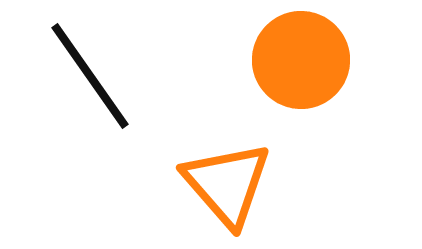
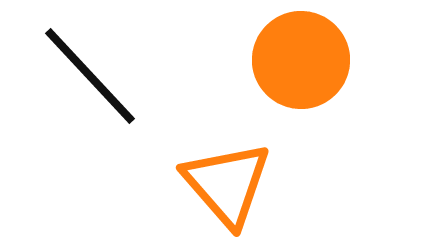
black line: rotated 8 degrees counterclockwise
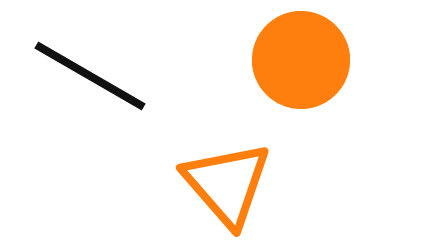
black line: rotated 17 degrees counterclockwise
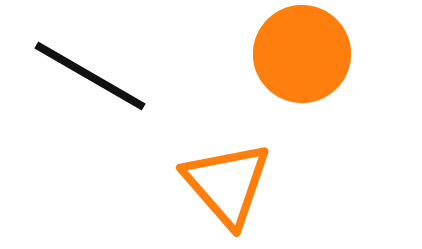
orange circle: moved 1 px right, 6 px up
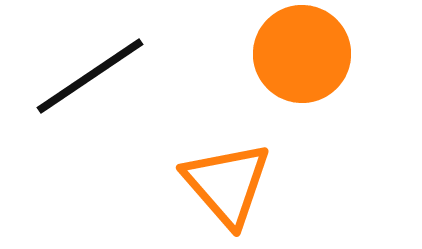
black line: rotated 64 degrees counterclockwise
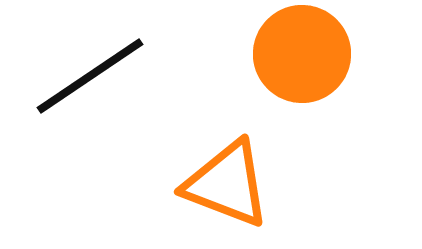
orange triangle: rotated 28 degrees counterclockwise
